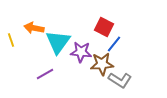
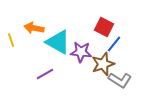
cyan triangle: rotated 36 degrees counterclockwise
brown star: moved 1 px right; rotated 15 degrees counterclockwise
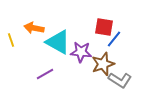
red square: rotated 18 degrees counterclockwise
blue line: moved 5 px up
